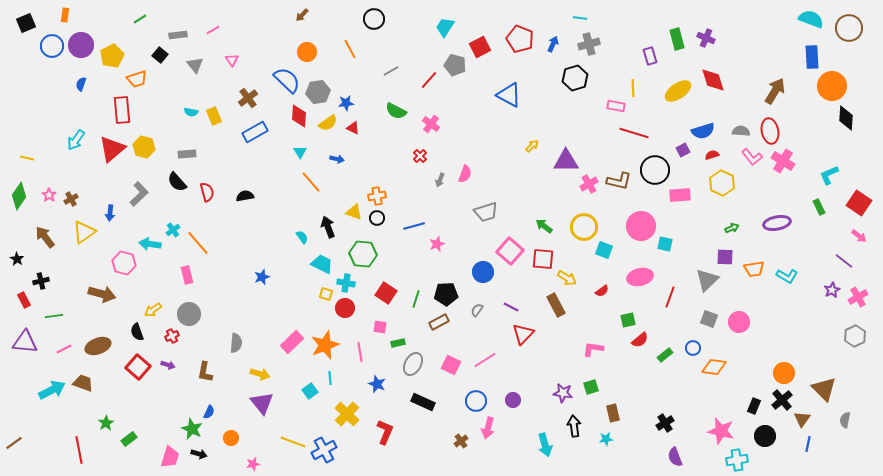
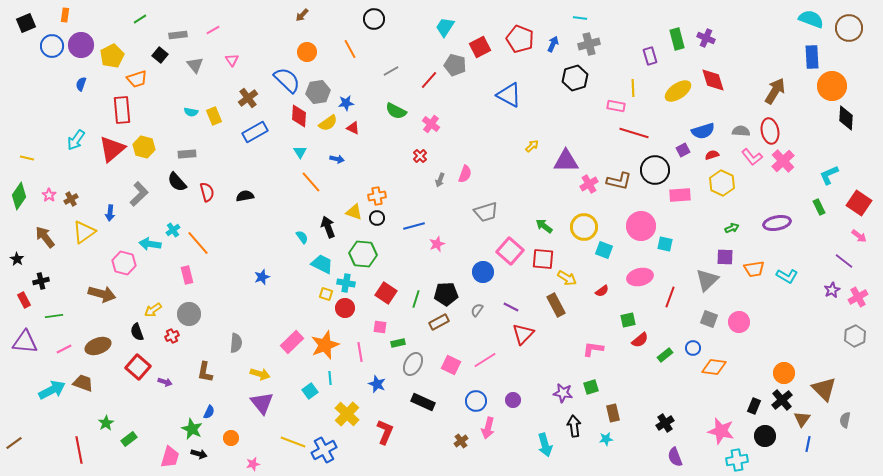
pink cross at (783, 161): rotated 15 degrees clockwise
purple arrow at (168, 365): moved 3 px left, 17 px down
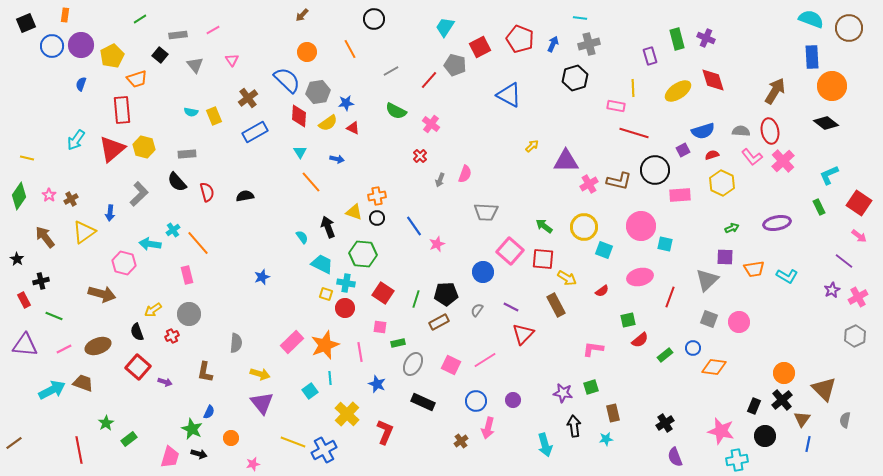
black diamond at (846, 118): moved 20 px left, 5 px down; rotated 55 degrees counterclockwise
gray trapezoid at (486, 212): rotated 20 degrees clockwise
blue line at (414, 226): rotated 70 degrees clockwise
red square at (386, 293): moved 3 px left
green line at (54, 316): rotated 30 degrees clockwise
purple triangle at (25, 342): moved 3 px down
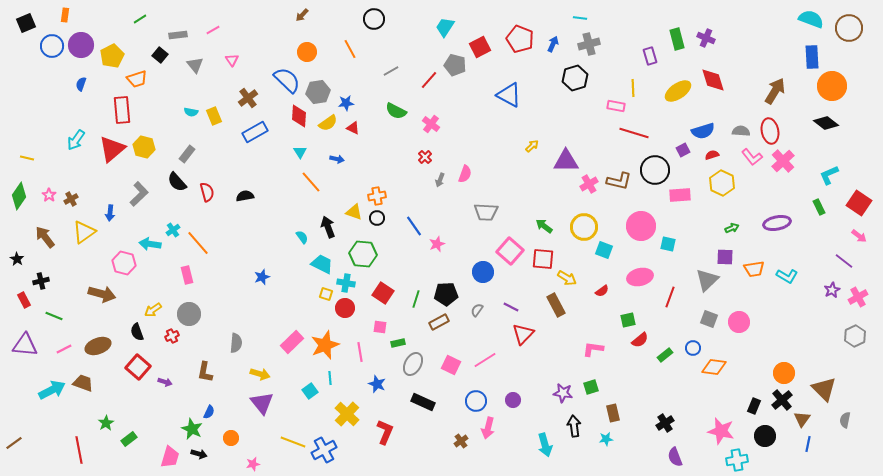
gray rectangle at (187, 154): rotated 48 degrees counterclockwise
red cross at (420, 156): moved 5 px right, 1 px down
cyan square at (665, 244): moved 3 px right
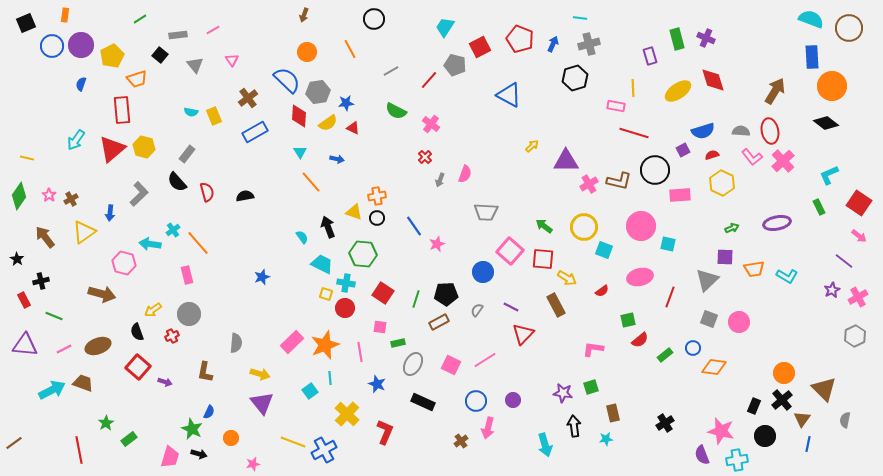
brown arrow at (302, 15): moved 2 px right; rotated 24 degrees counterclockwise
purple semicircle at (675, 457): moved 27 px right, 2 px up
